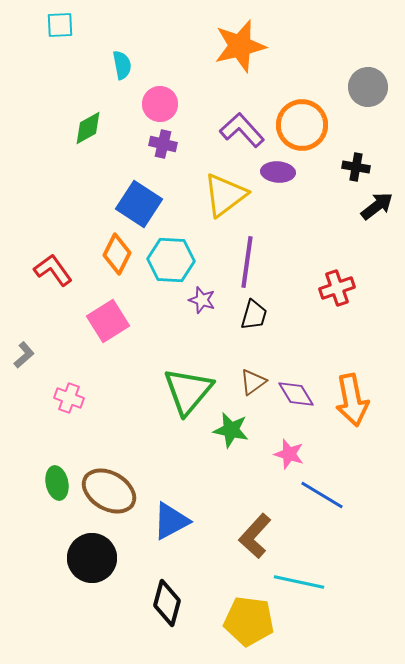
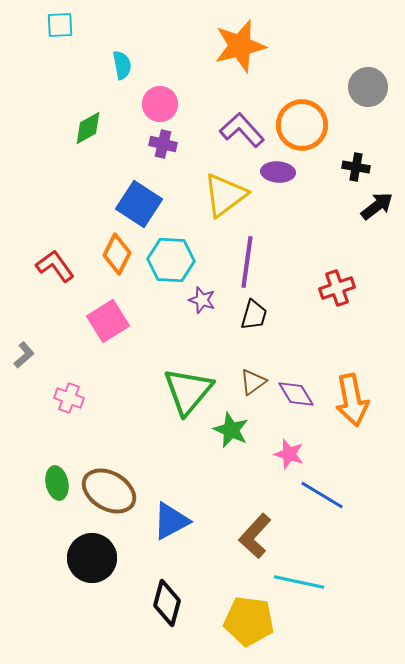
red L-shape: moved 2 px right, 4 px up
green star: rotated 12 degrees clockwise
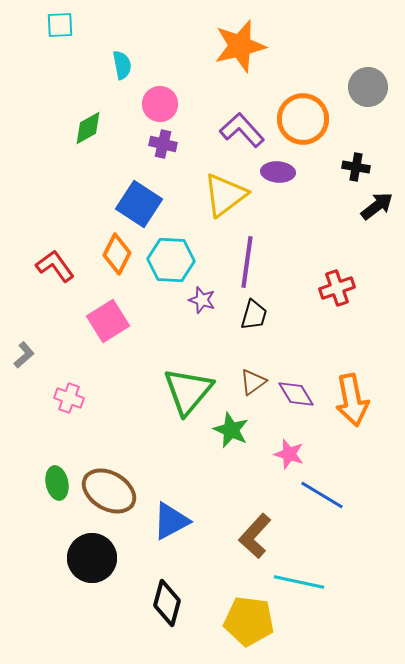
orange circle: moved 1 px right, 6 px up
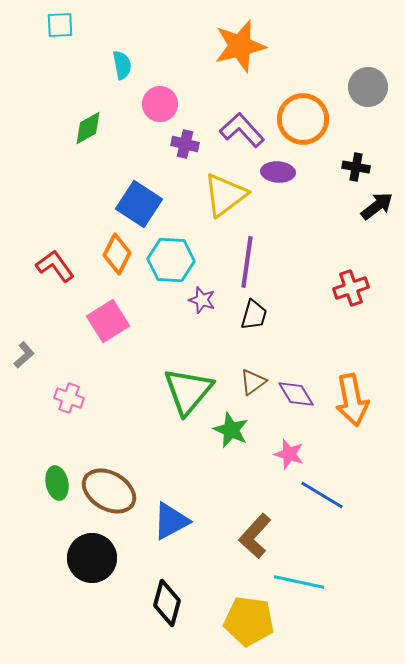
purple cross: moved 22 px right
red cross: moved 14 px right
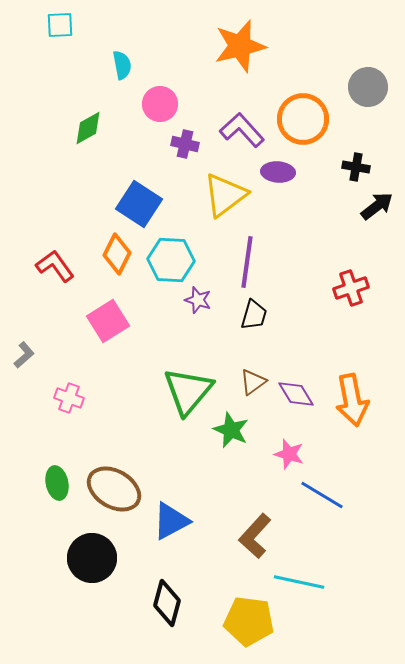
purple star: moved 4 px left
brown ellipse: moved 5 px right, 2 px up
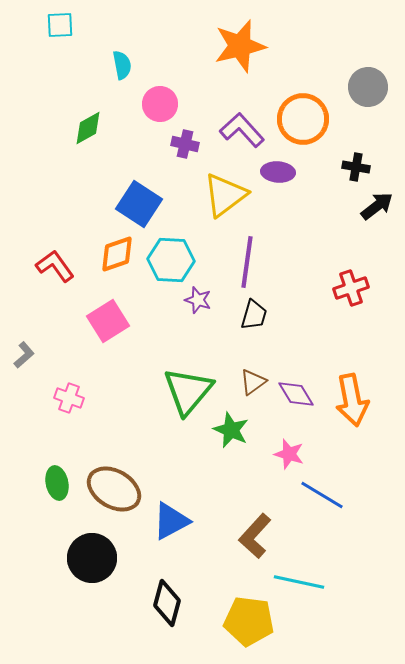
orange diamond: rotated 45 degrees clockwise
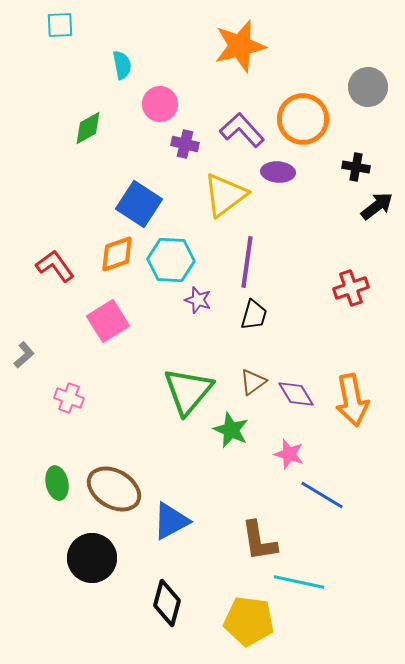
brown L-shape: moved 4 px right, 5 px down; rotated 51 degrees counterclockwise
